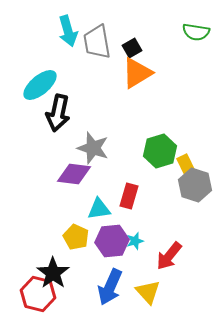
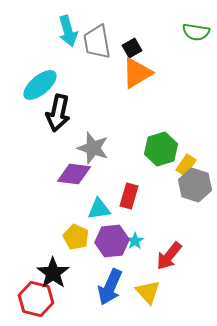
green hexagon: moved 1 px right, 2 px up
yellow rectangle: rotated 60 degrees clockwise
cyan star: rotated 18 degrees counterclockwise
red hexagon: moved 2 px left, 5 px down
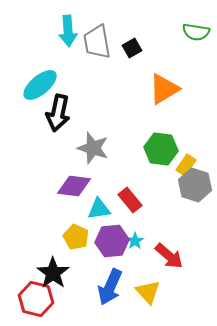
cyan arrow: rotated 12 degrees clockwise
orange triangle: moved 27 px right, 16 px down
green hexagon: rotated 24 degrees clockwise
purple diamond: moved 12 px down
red rectangle: moved 1 px right, 4 px down; rotated 55 degrees counterclockwise
red arrow: rotated 88 degrees counterclockwise
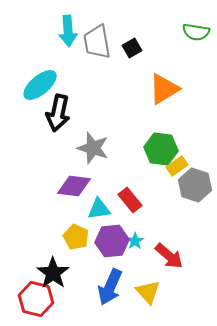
yellow rectangle: moved 9 px left, 1 px down; rotated 20 degrees clockwise
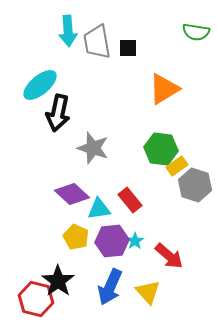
black square: moved 4 px left; rotated 30 degrees clockwise
purple diamond: moved 2 px left, 8 px down; rotated 36 degrees clockwise
black star: moved 5 px right, 8 px down
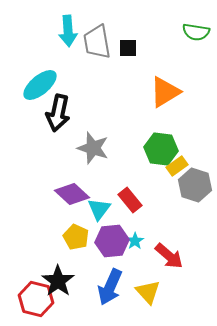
orange triangle: moved 1 px right, 3 px down
cyan triangle: rotated 45 degrees counterclockwise
